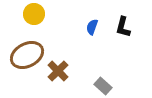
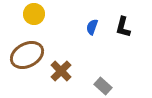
brown cross: moved 3 px right
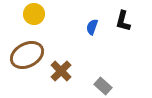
black L-shape: moved 6 px up
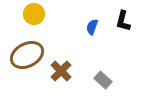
gray rectangle: moved 6 px up
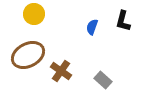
brown ellipse: moved 1 px right
brown cross: rotated 10 degrees counterclockwise
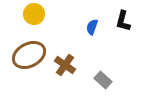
brown ellipse: moved 1 px right
brown cross: moved 4 px right, 6 px up
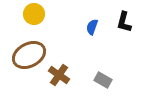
black L-shape: moved 1 px right, 1 px down
brown cross: moved 6 px left, 10 px down
gray rectangle: rotated 12 degrees counterclockwise
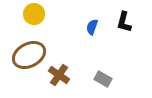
gray rectangle: moved 1 px up
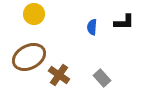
black L-shape: rotated 105 degrees counterclockwise
blue semicircle: rotated 14 degrees counterclockwise
brown ellipse: moved 2 px down
gray rectangle: moved 1 px left, 1 px up; rotated 18 degrees clockwise
